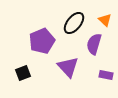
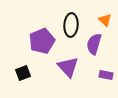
black ellipse: moved 3 px left, 2 px down; rotated 35 degrees counterclockwise
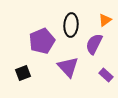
orange triangle: rotated 40 degrees clockwise
purple semicircle: rotated 10 degrees clockwise
purple rectangle: rotated 32 degrees clockwise
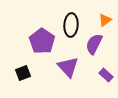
purple pentagon: rotated 15 degrees counterclockwise
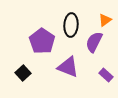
purple semicircle: moved 2 px up
purple triangle: rotated 25 degrees counterclockwise
black square: rotated 21 degrees counterclockwise
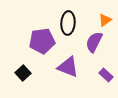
black ellipse: moved 3 px left, 2 px up
purple pentagon: rotated 30 degrees clockwise
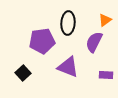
purple rectangle: rotated 40 degrees counterclockwise
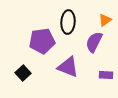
black ellipse: moved 1 px up
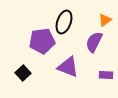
black ellipse: moved 4 px left; rotated 15 degrees clockwise
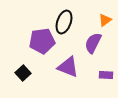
purple semicircle: moved 1 px left, 1 px down
